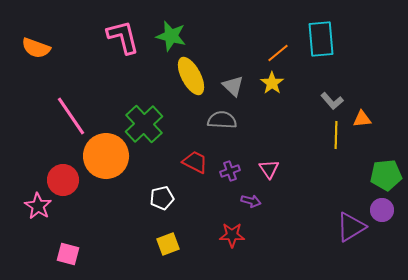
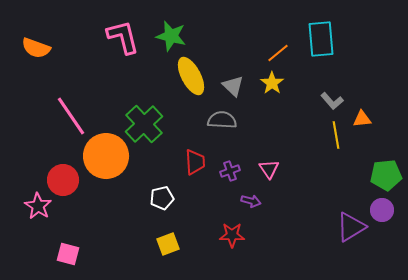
yellow line: rotated 12 degrees counterclockwise
red trapezoid: rotated 60 degrees clockwise
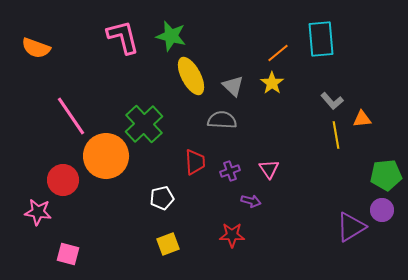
pink star: moved 6 px down; rotated 24 degrees counterclockwise
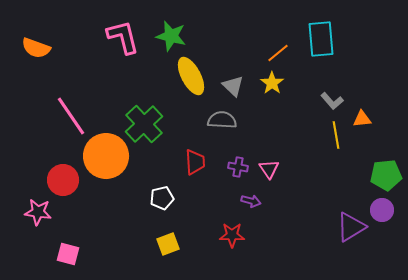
purple cross: moved 8 px right, 4 px up; rotated 30 degrees clockwise
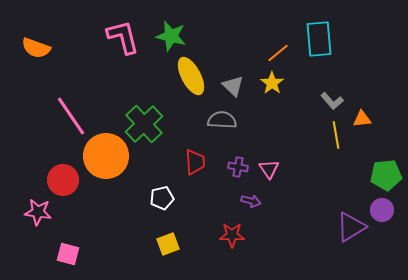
cyan rectangle: moved 2 px left
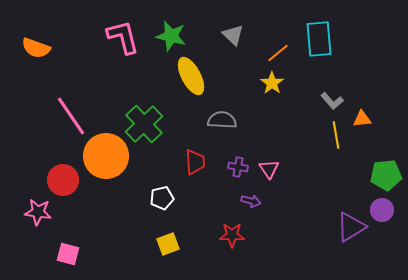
gray triangle: moved 51 px up
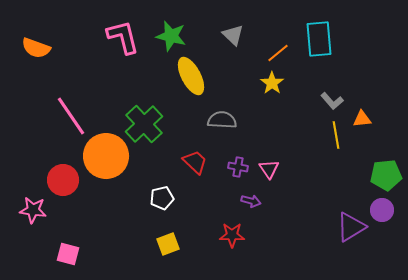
red trapezoid: rotated 44 degrees counterclockwise
pink star: moved 5 px left, 2 px up
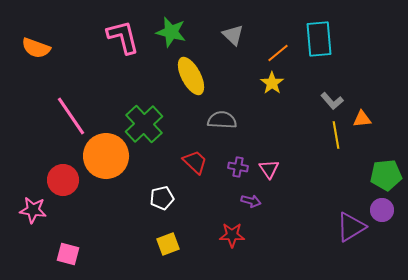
green star: moved 4 px up
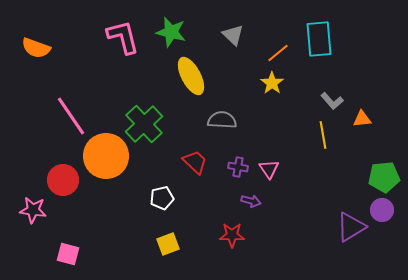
yellow line: moved 13 px left
green pentagon: moved 2 px left, 2 px down
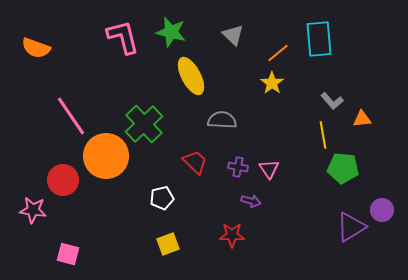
green pentagon: moved 41 px left, 9 px up; rotated 12 degrees clockwise
